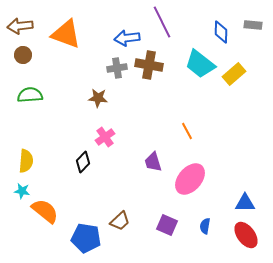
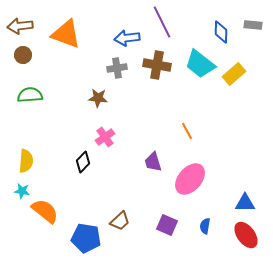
brown cross: moved 8 px right
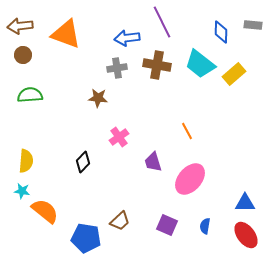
pink cross: moved 14 px right
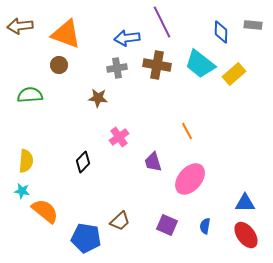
brown circle: moved 36 px right, 10 px down
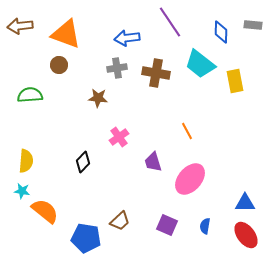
purple line: moved 8 px right; rotated 8 degrees counterclockwise
brown cross: moved 1 px left, 8 px down
yellow rectangle: moved 1 px right, 7 px down; rotated 60 degrees counterclockwise
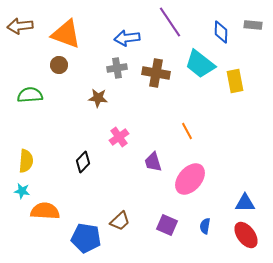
orange semicircle: rotated 36 degrees counterclockwise
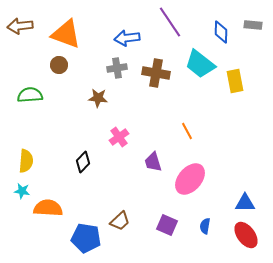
orange semicircle: moved 3 px right, 3 px up
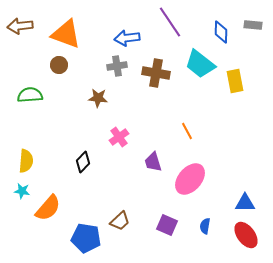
gray cross: moved 2 px up
orange semicircle: rotated 128 degrees clockwise
